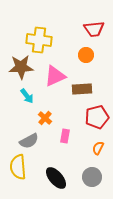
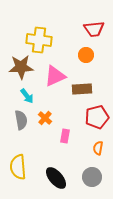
gray semicircle: moved 8 px left, 21 px up; rotated 72 degrees counterclockwise
orange semicircle: rotated 16 degrees counterclockwise
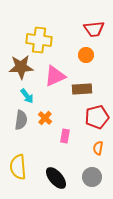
gray semicircle: rotated 18 degrees clockwise
